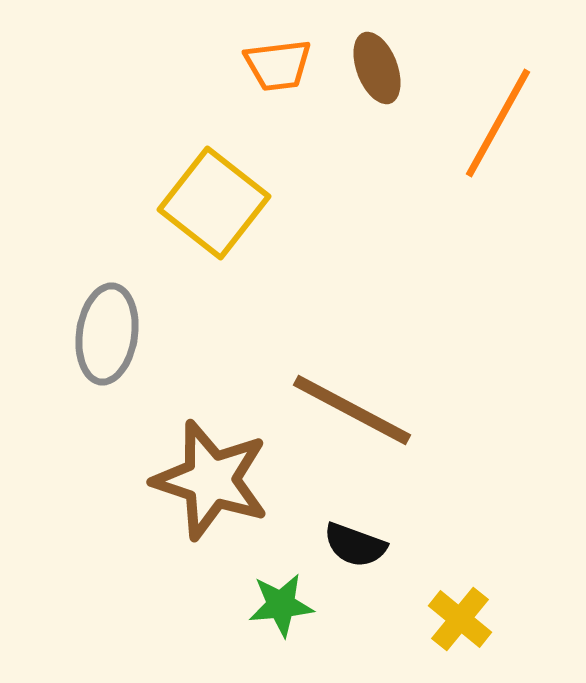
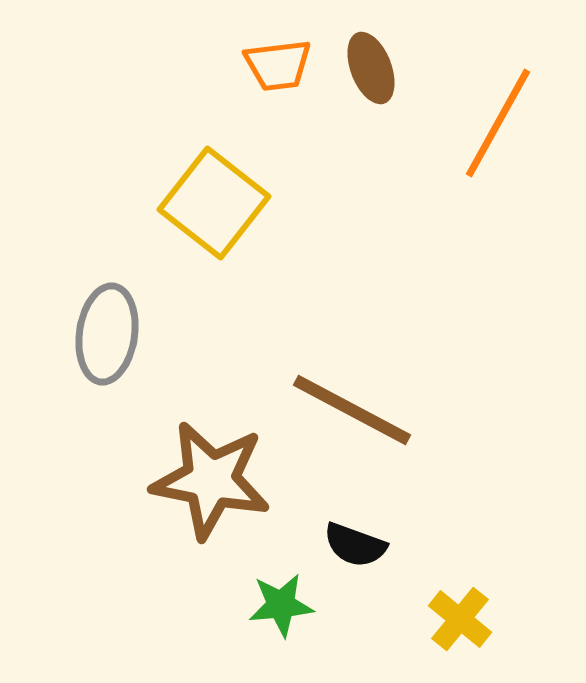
brown ellipse: moved 6 px left
brown star: rotated 7 degrees counterclockwise
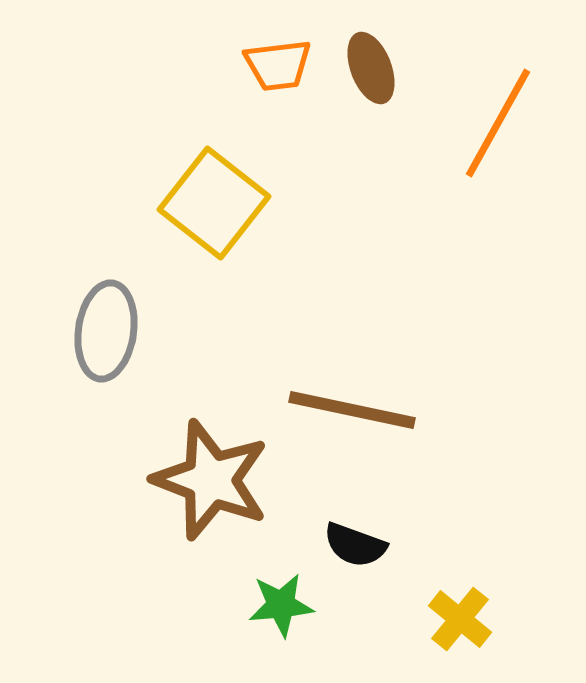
gray ellipse: moved 1 px left, 3 px up
brown line: rotated 16 degrees counterclockwise
brown star: rotated 10 degrees clockwise
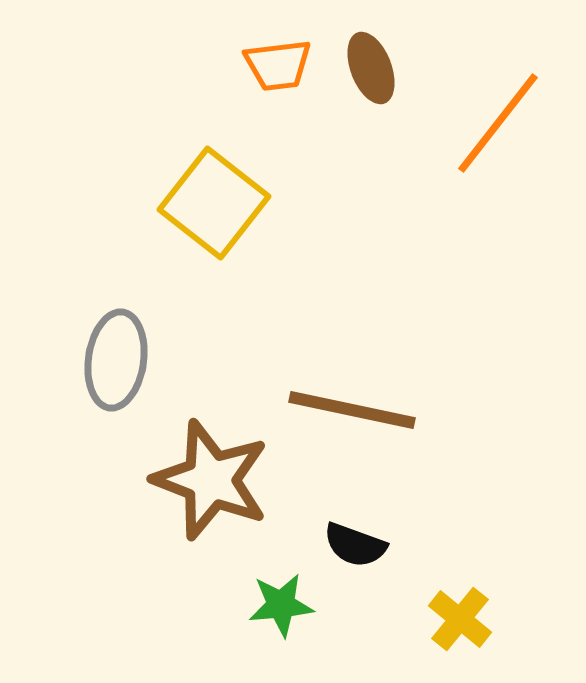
orange line: rotated 9 degrees clockwise
gray ellipse: moved 10 px right, 29 px down
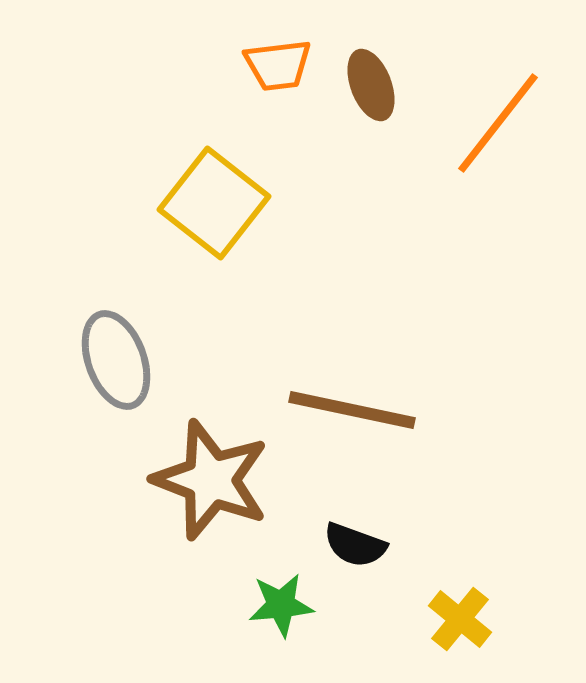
brown ellipse: moved 17 px down
gray ellipse: rotated 28 degrees counterclockwise
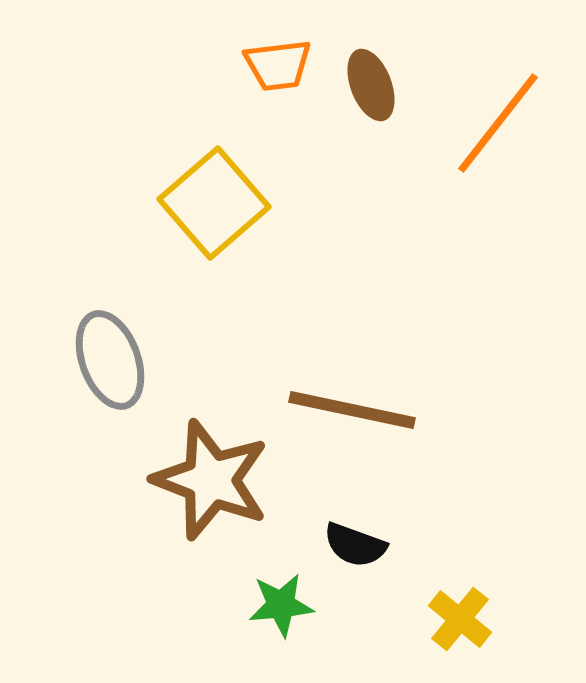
yellow square: rotated 11 degrees clockwise
gray ellipse: moved 6 px left
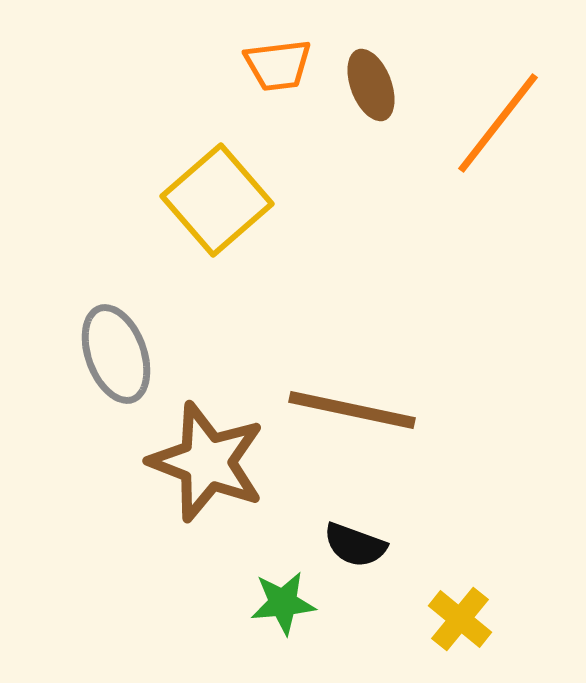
yellow square: moved 3 px right, 3 px up
gray ellipse: moved 6 px right, 6 px up
brown star: moved 4 px left, 18 px up
green star: moved 2 px right, 2 px up
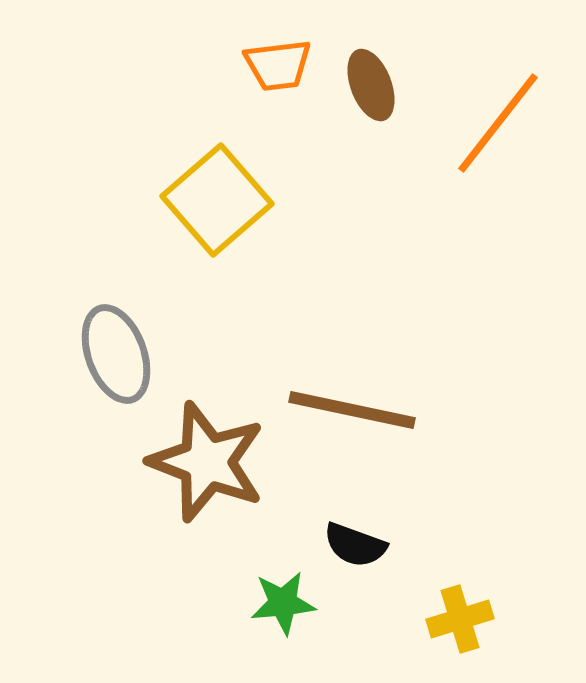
yellow cross: rotated 34 degrees clockwise
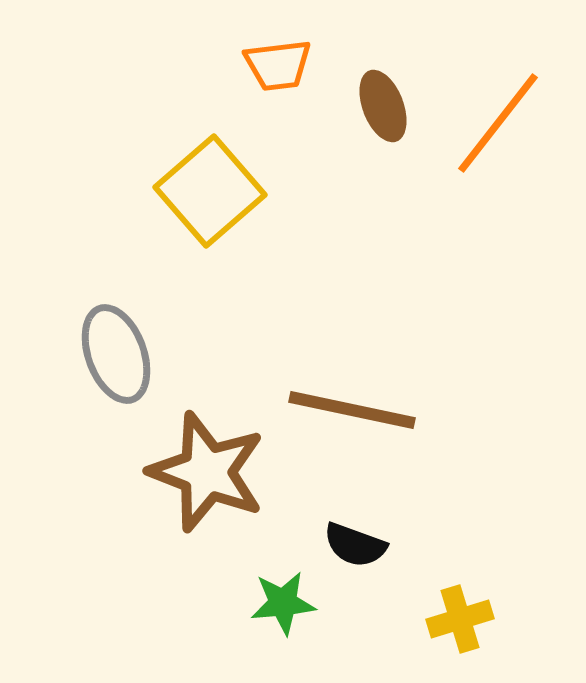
brown ellipse: moved 12 px right, 21 px down
yellow square: moved 7 px left, 9 px up
brown star: moved 10 px down
